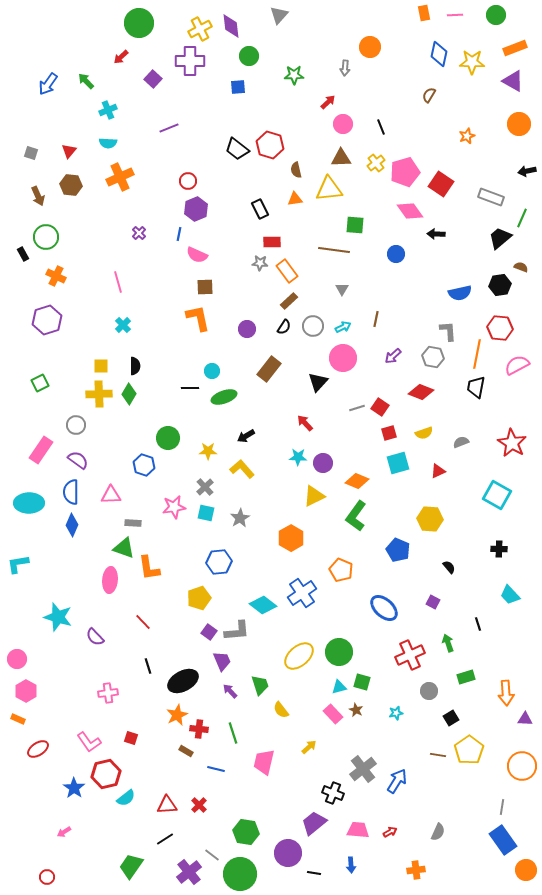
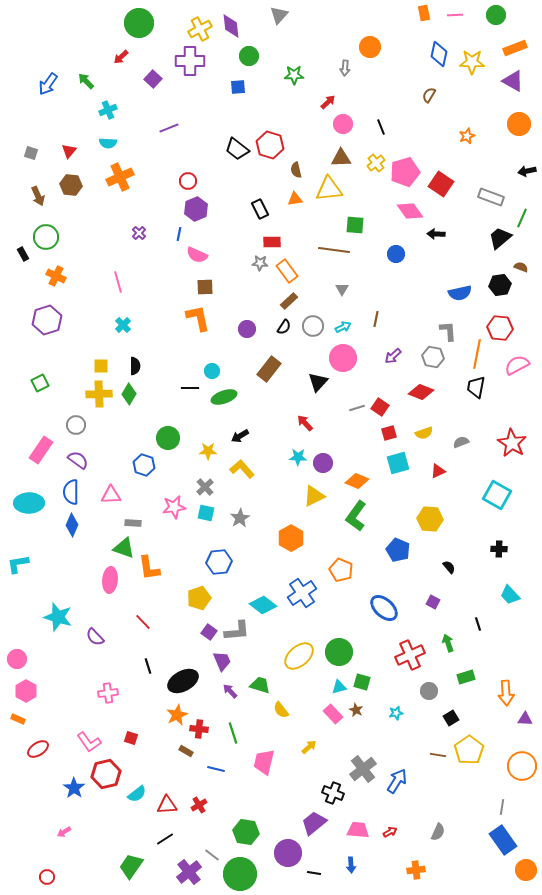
black arrow at (246, 436): moved 6 px left
green trapezoid at (260, 685): rotated 55 degrees counterclockwise
cyan semicircle at (126, 798): moved 11 px right, 4 px up
red cross at (199, 805): rotated 14 degrees clockwise
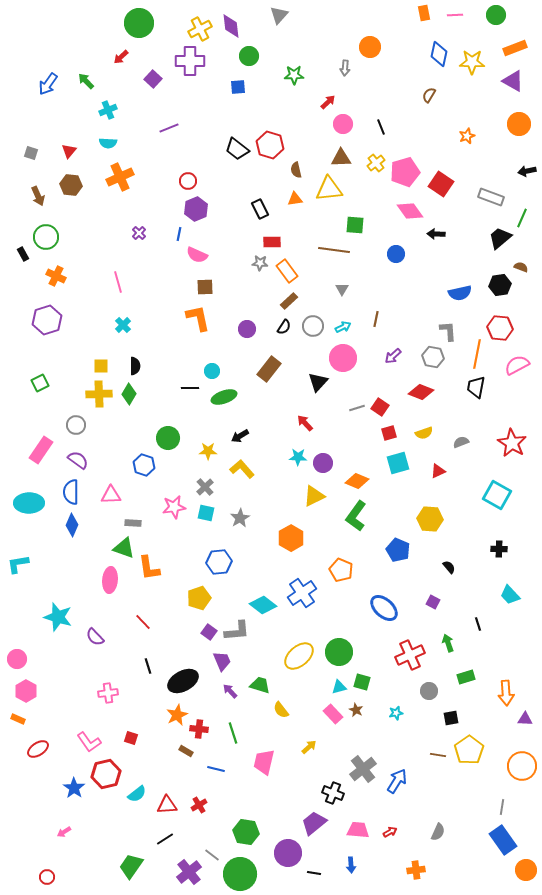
black square at (451, 718): rotated 21 degrees clockwise
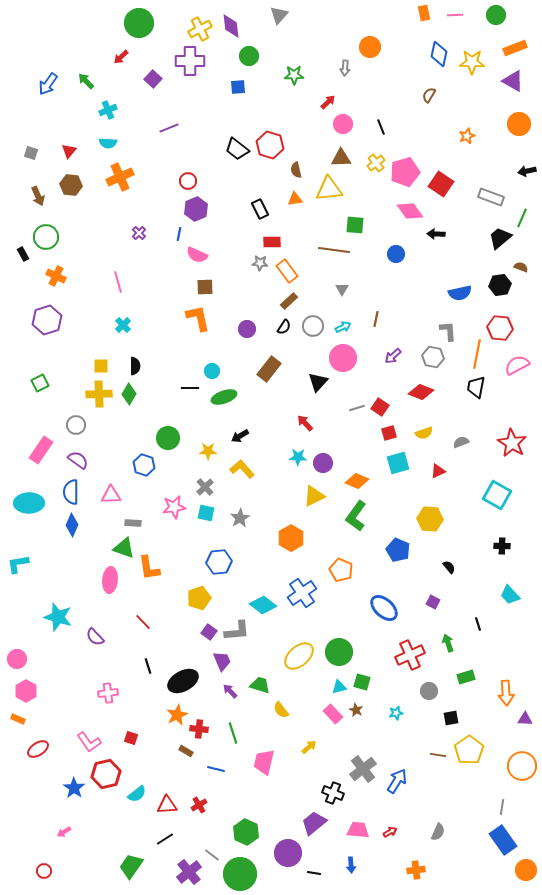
black cross at (499, 549): moved 3 px right, 3 px up
green hexagon at (246, 832): rotated 15 degrees clockwise
red circle at (47, 877): moved 3 px left, 6 px up
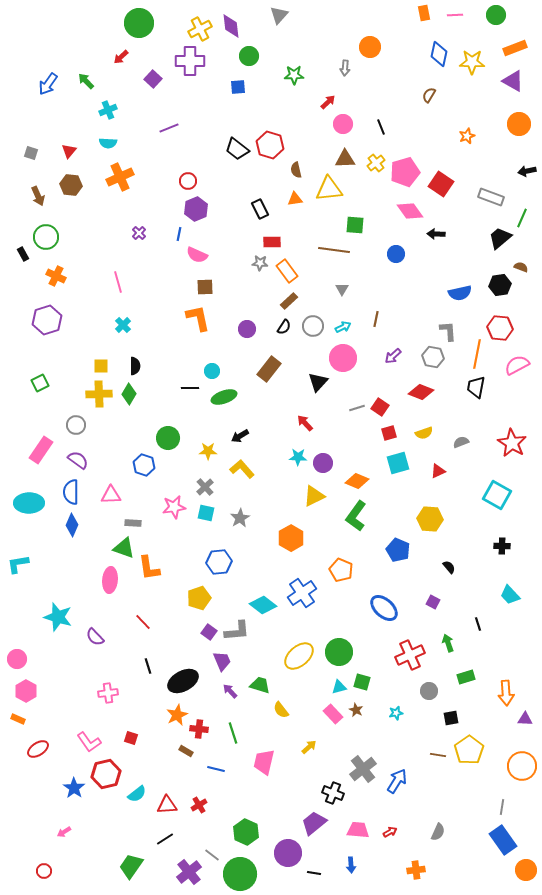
brown triangle at (341, 158): moved 4 px right, 1 px down
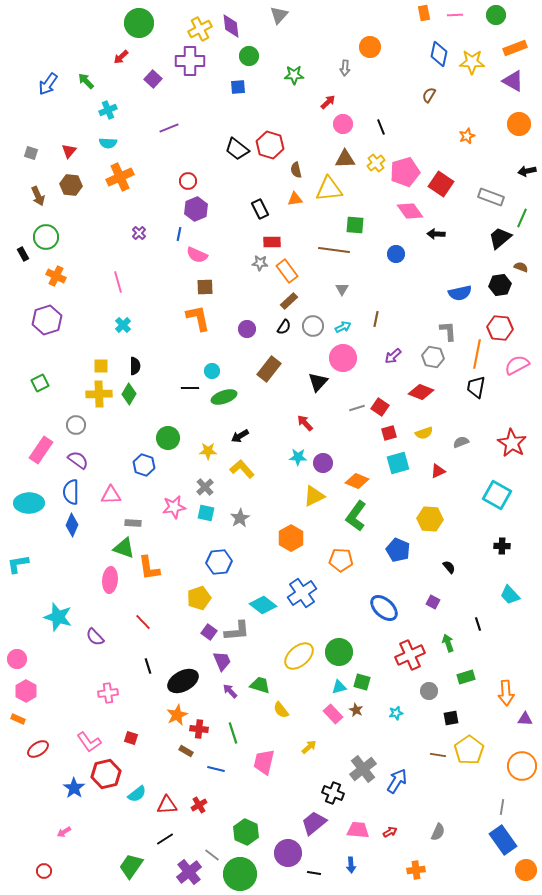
orange pentagon at (341, 570): moved 10 px up; rotated 20 degrees counterclockwise
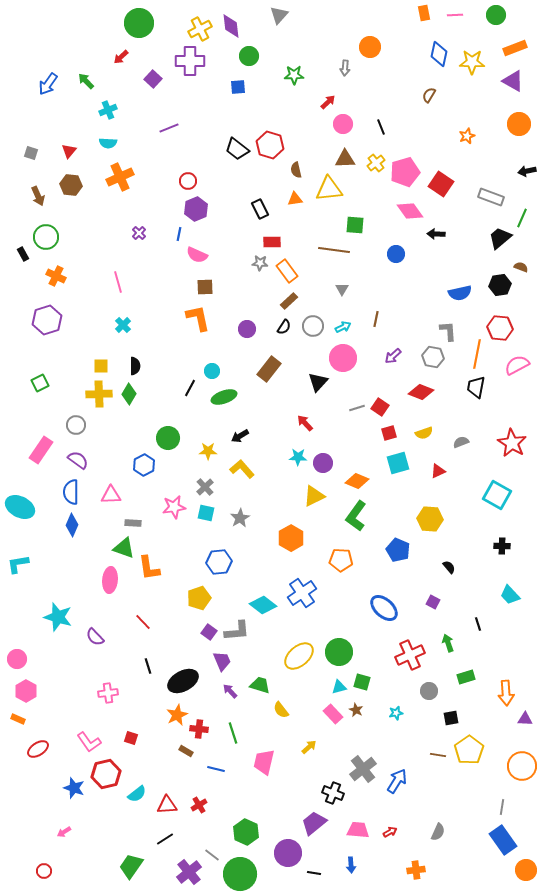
black line at (190, 388): rotated 60 degrees counterclockwise
blue hexagon at (144, 465): rotated 15 degrees clockwise
cyan ellipse at (29, 503): moved 9 px left, 4 px down; rotated 28 degrees clockwise
blue star at (74, 788): rotated 15 degrees counterclockwise
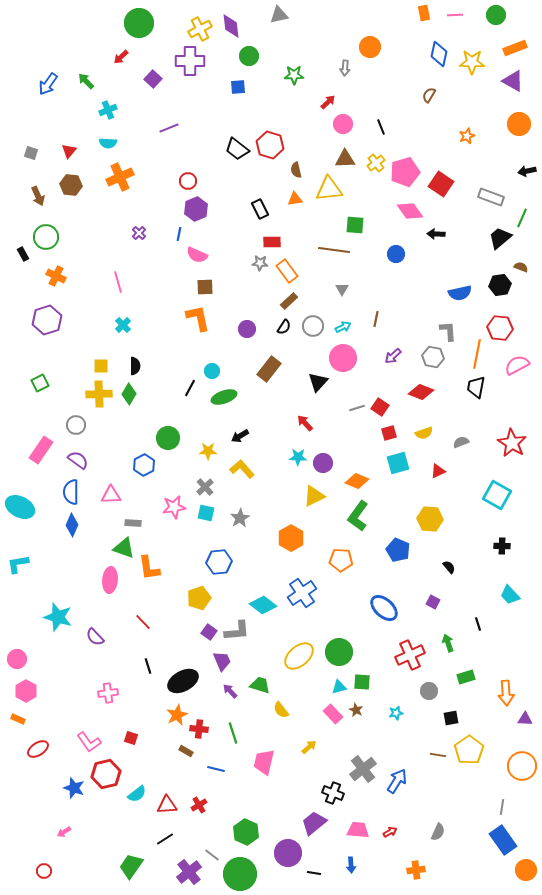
gray triangle at (279, 15): rotated 36 degrees clockwise
green L-shape at (356, 516): moved 2 px right
green square at (362, 682): rotated 12 degrees counterclockwise
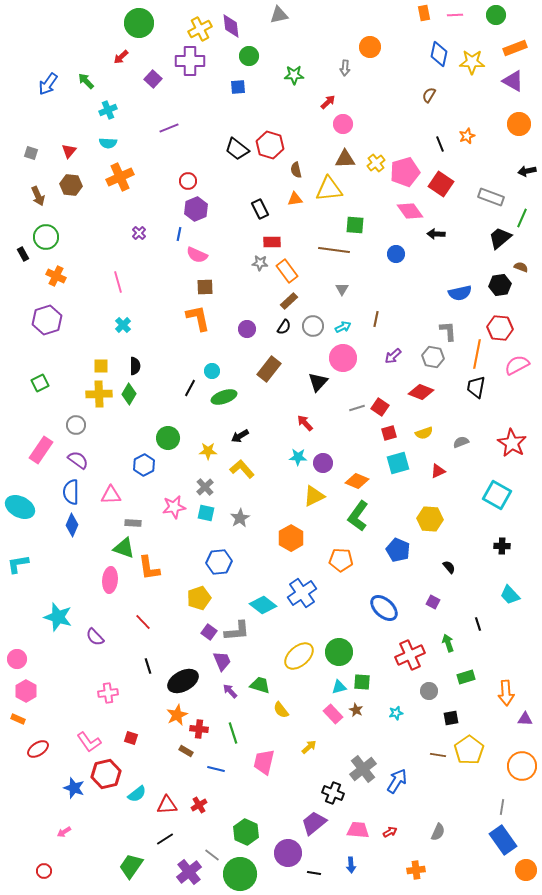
black line at (381, 127): moved 59 px right, 17 px down
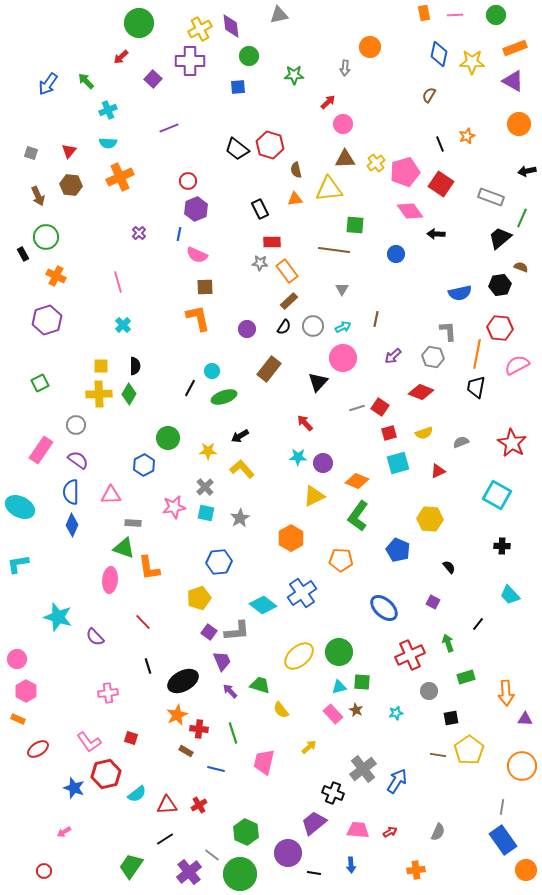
black line at (478, 624): rotated 56 degrees clockwise
